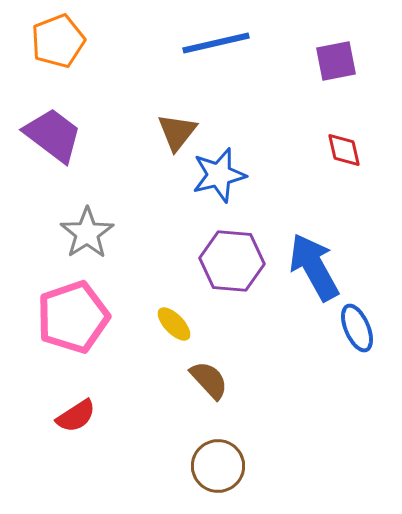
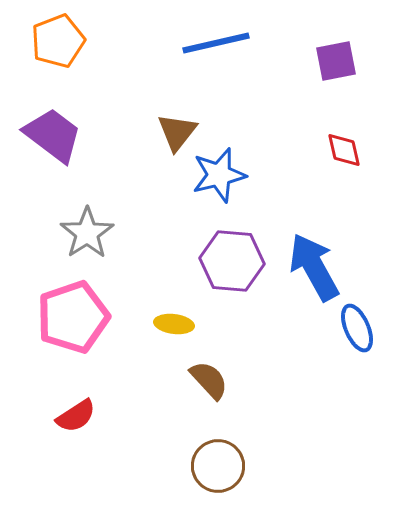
yellow ellipse: rotated 39 degrees counterclockwise
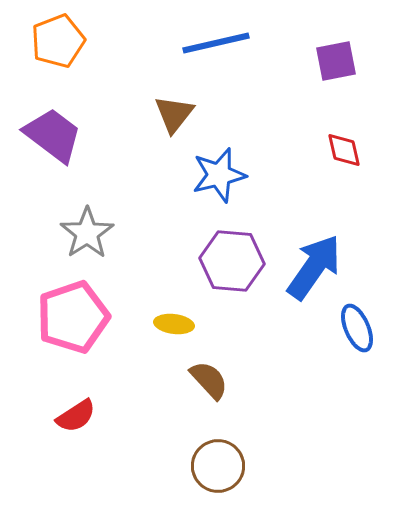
brown triangle: moved 3 px left, 18 px up
blue arrow: rotated 64 degrees clockwise
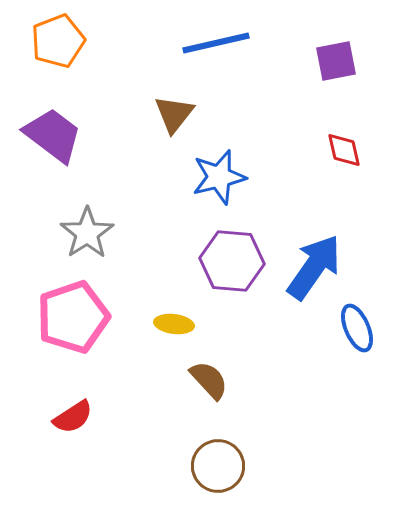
blue star: moved 2 px down
red semicircle: moved 3 px left, 1 px down
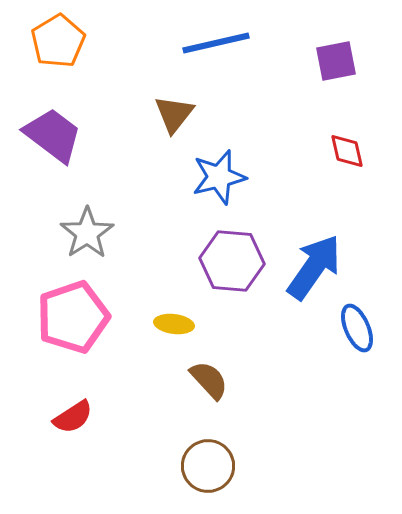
orange pentagon: rotated 10 degrees counterclockwise
red diamond: moved 3 px right, 1 px down
brown circle: moved 10 px left
